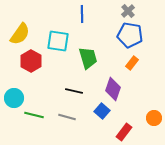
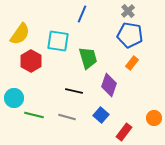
blue line: rotated 24 degrees clockwise
purple diamond: moved 4 px left, 4 px up
blue square: moved 1 px left, 4 px down
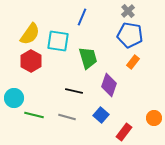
blue line: moved 3 px down
yellow semicircle: moved 10 px right
orange rectangle: moved 1 px right, 1 px up
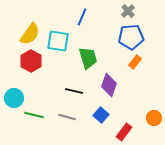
blue pentagon: moved 1 px right, 2 px down; rotated 15 degrees counterclockwise
orange rectangle: moved 2 px right
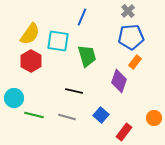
green trapezoid: moved 1 px left, 2 px up
purple diamond: moved 10 px right, 4 px up
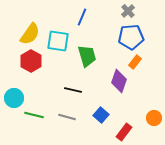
black line: moved 1 px left, 1 px up
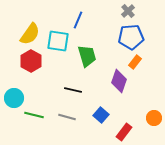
blue line: moved 4 px left, 3 px down
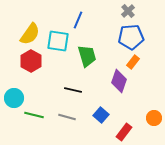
orange rectangle: moved 2 px left
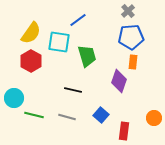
blue line: rotated 30 degrees clockwise
yellow semicircle: moved 1 px right, 1 px up
cyan square: moved 1 px right, 1 px down
orange rectangle: rotated 32 degrees counterclockwise
red rectangle: moved 1 px up; rotated 30 degrees counterclockwise
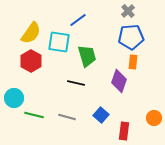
black line: moved 3 px right, 7 px up
